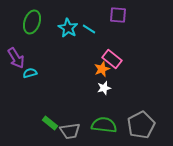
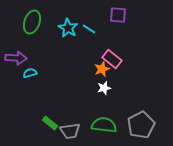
purple arrow: rotated 55 degrees counterclockwise
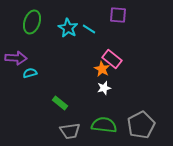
orange star: rotated 21 degrees counterclockwise
green rectangle: moved 10 px right, 20 px up
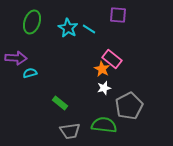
gray pentagon: moved 12 px left, 19 px up
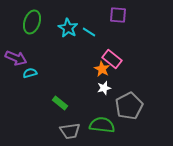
cyan line: moved 3 px down
purple arrow: rotated 20 degrees clockwise
green semicircle: moved 2 px left
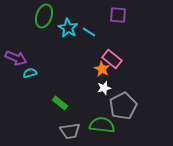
green ellipse: moved 12 px right, 6 px up
gray pentagon: moved 6 px left
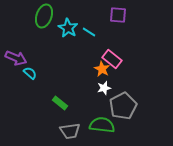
cyan semicircle: rotated 56 degrees clockwise
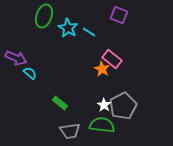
purple square: moved 1 px right; rotated 18 degrees clockwise
white star: moved 17 px down; rotated 24 degrees counterclockwise
